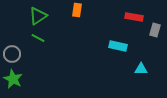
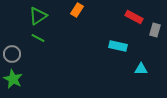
orange rectangle: rotated 24 degrees clockwise
red rectangle: rotated 18 degrees clockwise
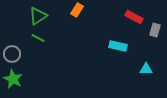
cyan triangle: moved 5 px right
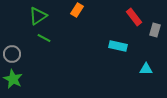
red rectangle: rotated 24 degrees clockwise
green line: moved 6 px right
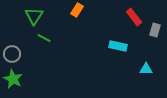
green triangle: moved 4 px left; rotated 24 degrees counterclockwise
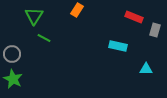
red rectangle: rotated 30 degrees counterclockwise
